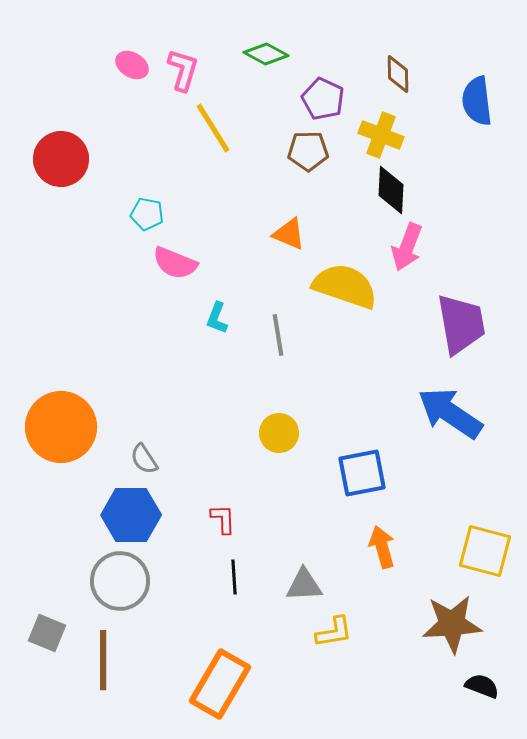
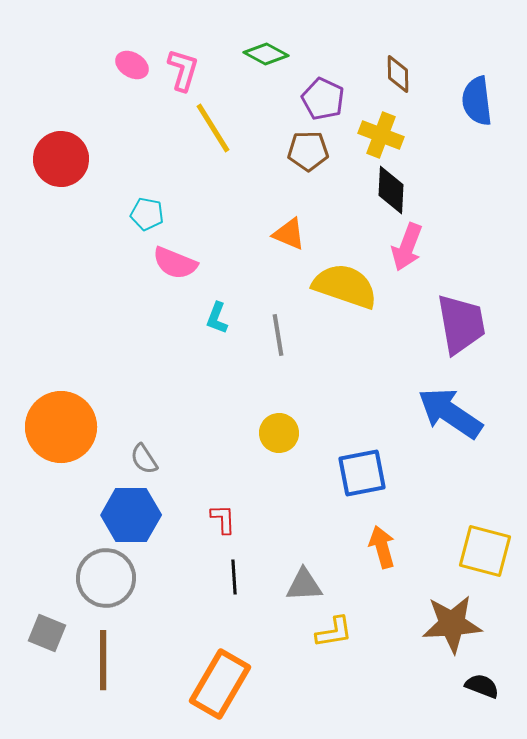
gray circle: moved 14 px left, 3 px up
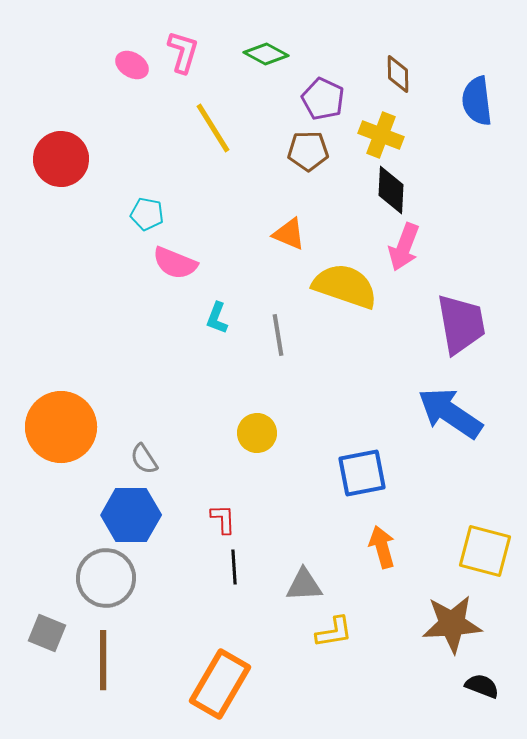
pink L-shape: moved 18 px up
pink arrow: moved 3 px left
yellow circle: moved 22 px left
black line: moved 10 px up
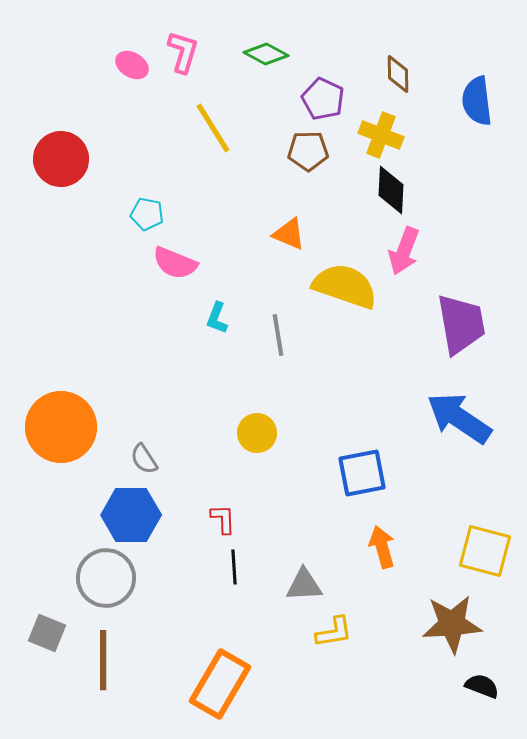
pink arrow: moved 4 px down
blue arrow: moved 9 px right, 5 px down
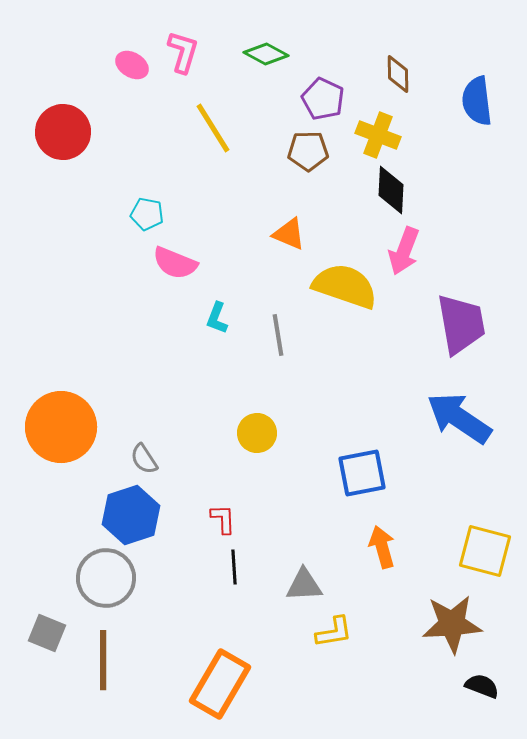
yellow cross: moved 3 px left
red circle: moved 2 px right, 27 px up
blue hexagon: rotated 18 degrees counterclockwise
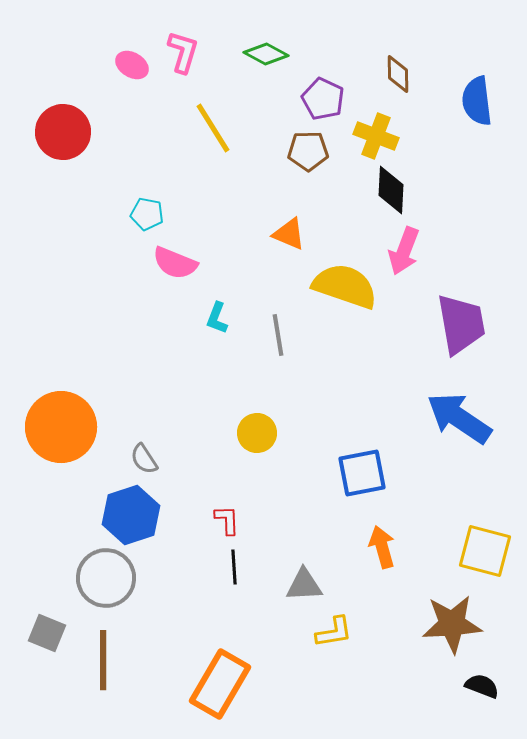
yellow cross: moved 2 px left, 1 px down
red L-shape: moved 4 px right, 1 px down
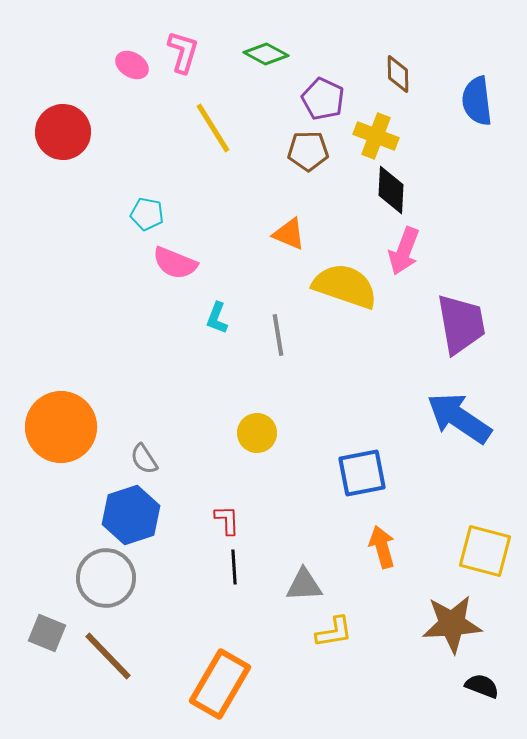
brown line: moved 5 px right, 4 px up; rotated 44 degrees counterclockwise
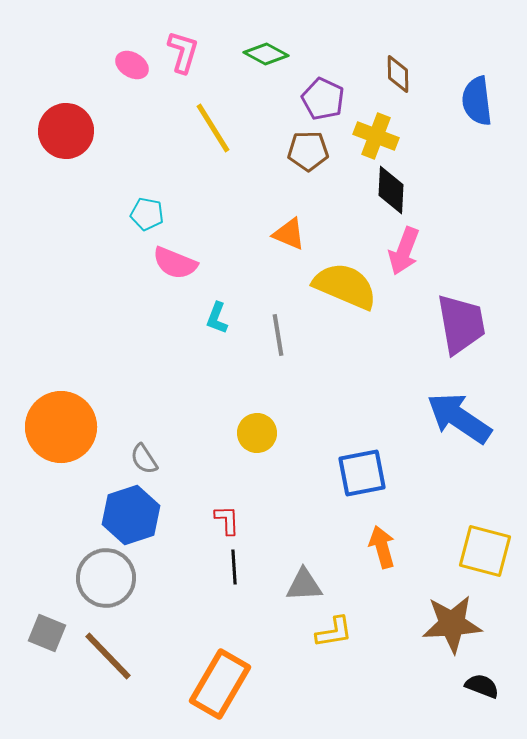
red circle: moved 3 px right, 1 px up
yellow semicircle: rotated 4 degrees clockwise
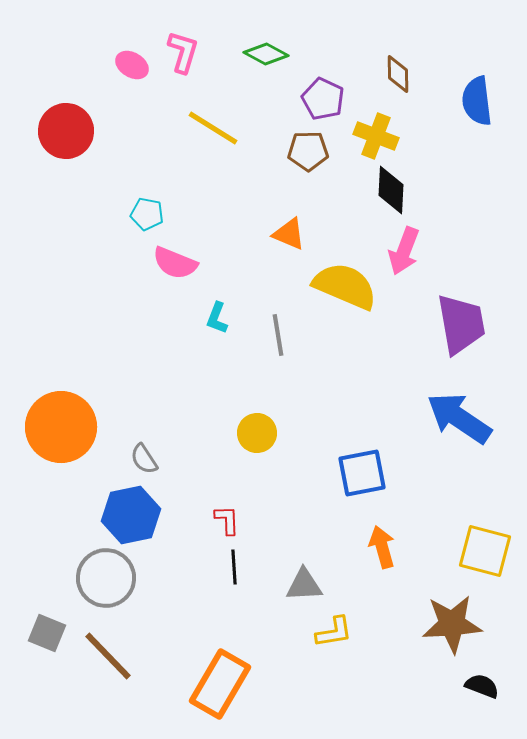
yellow line: rotated 26 degrees counterclockwise
blue hexagon: rotated 6 degrees clockwise
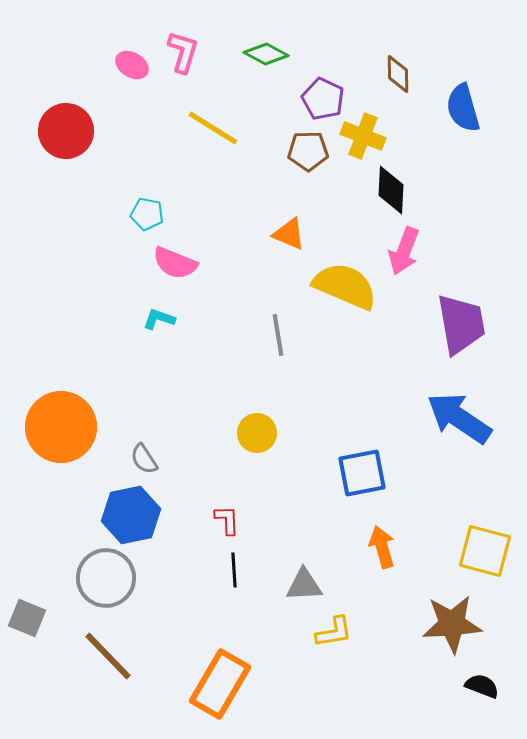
blue semicircle: moved 14 px left, 7 px down; rotated 9 degrees counterclockwise
yellow cross: moved 13 px left
cyan L-shape: moved 58 px left, 1 px down; rotated 88 degrees clockwise
black line: moved 3 px down
gray square: moved 20 px left, 15 px up
